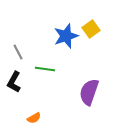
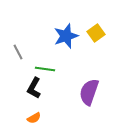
yellow square: moved 5 px right, 4 px down
black L-shape: moved 20 px right, 6 px down
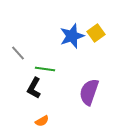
blue star: moved 6 px right
gray line: moved 1 px down; rotated 14 degrees counterclockwise
orange semicircle: moved 8 px right, 3 px down
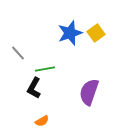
blue star: moved 2 px left, 3 px up
green line: rotated 18 degrees counterclockwise
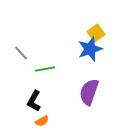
blue star: moved 20 px right, 16 px down
gray line: moved 3 px right
black L-shape: moved 13 px down
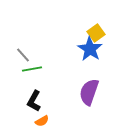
blue star: rotated 20 degrees counterclockwise
gray line: moved 2 px right, 2 px down
green line: moved 13 px left
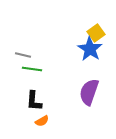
gray line: rotated 35 degrees counterclockwise
green line: rotated 18 degrees clockwise
black L-shape: rotated 25 degrees counterclockwise
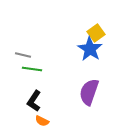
black L-shape: rotated 30 degrees clockwise
orange semicircle: rotated 56 degrees clockwise
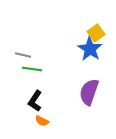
black L-shape: moved 1 px right
